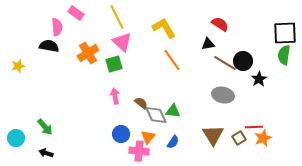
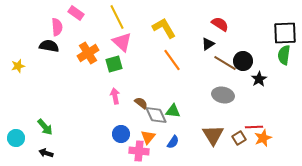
black triangle: rotated 24 degrees counterclockwise
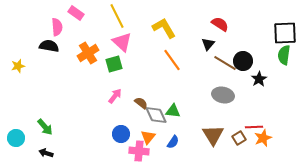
yellow line: moved 1 px up
black triangle: rotated 16 degrees counterclockwise
pink arrow: rotated 49 degrees clockwise
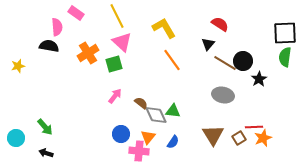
green semicircle: moved 1 px right, 2 px down
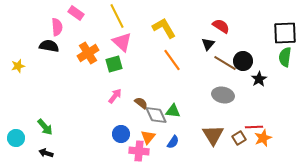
red semicircle: moved 1 px right, 2 px down
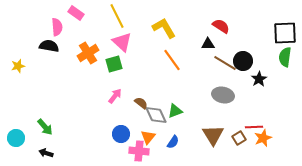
black triangle: rotated 48 degrees clockwise
green triangle: moved 2 px right; rotated 28 degrees counterclockwise
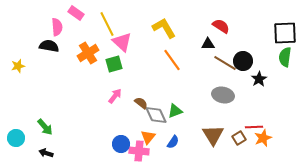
yellow line: moved 10 px left, 8 px down
blue circle: moved 10 px down
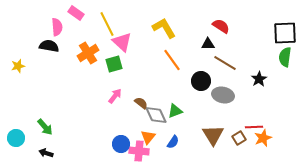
black circle: moved 42 px left, 20 px down
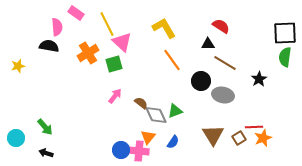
blue circle: moved 6 px down
